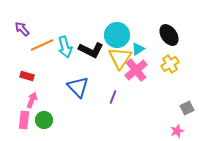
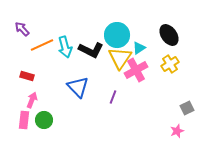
cyan triangle: moved 1 px right, 1 px up
pink cross: rotated 10 degrees clockwise
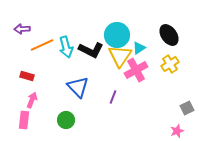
purple arrow: rotated 49 degrees counterclockwise
cyan arrow: moved 1 px right
yellow triangle: moved 2 px up
green circle: moved 22 px right
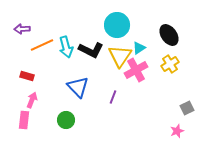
cyan circle: moved 10 px up
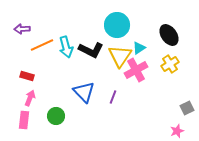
blue triangle: moved 6 px right, 5 px down
pink arrow: moved 2 px left, 2 px up
green circle: moved 10 px left, 4 px up
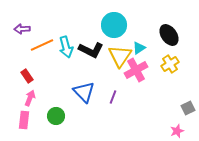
cyan circle: moved 3 px left
red rectangle: rotated 40 degrees clockwise
gray square: moved 1 px right
